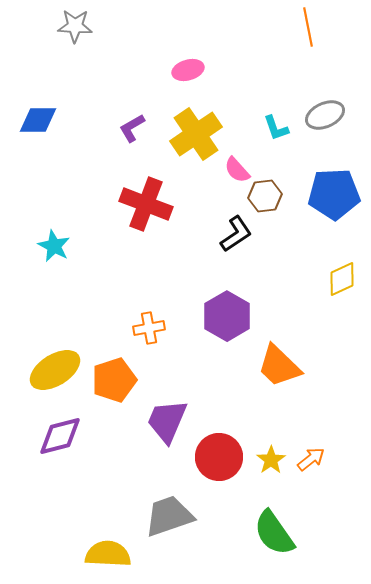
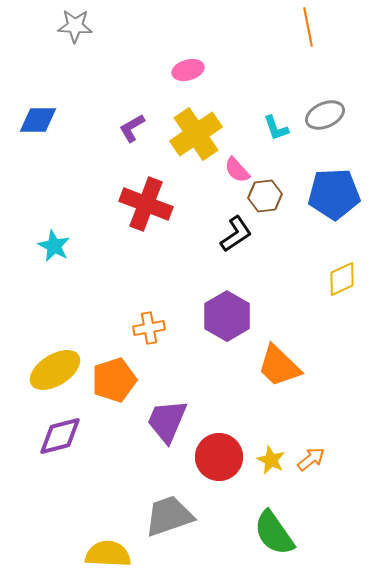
yellow star: rotated 12 degrees counterclockwise
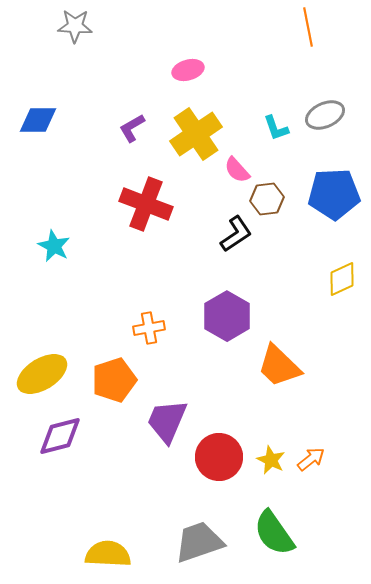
brown hexagon: moved 2 px right, 3 px down
yellow ellipse: moved 13 px left, 4 px down
gray trapezoid: moved 30 px right, 26 px down
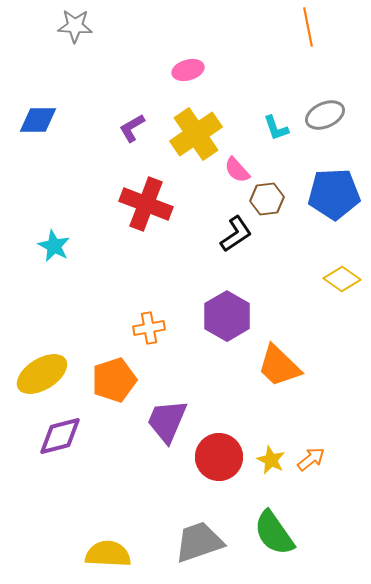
yellow diamond: rotated 60 degrees clockwise
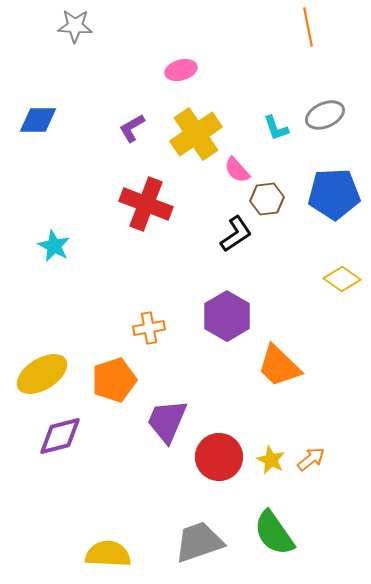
pink ellipse: moved 7 px left
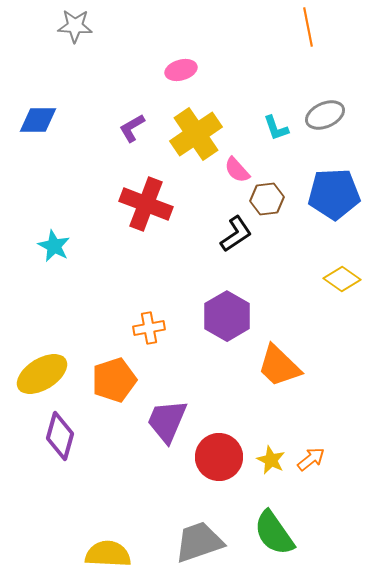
purple diamond: rotated 60 degrees counterclockwise
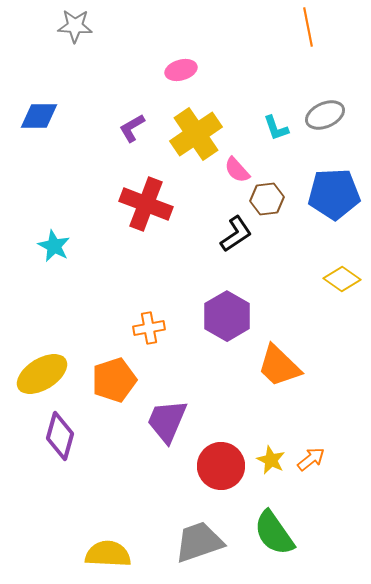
blue diamond: moved 1 px right, 4 px up
red circle: moved 2 px right, 9 px down
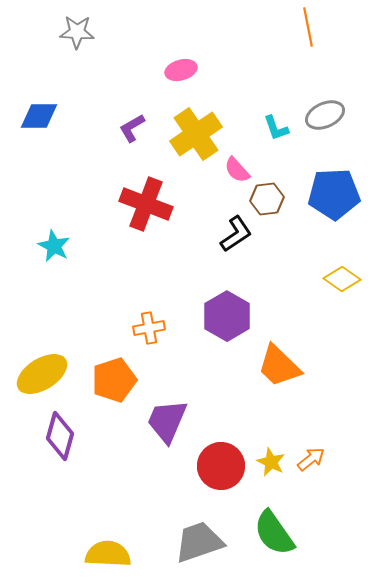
gray star: moved 2 px right, 6 px down
yellow star: moved 2 px down
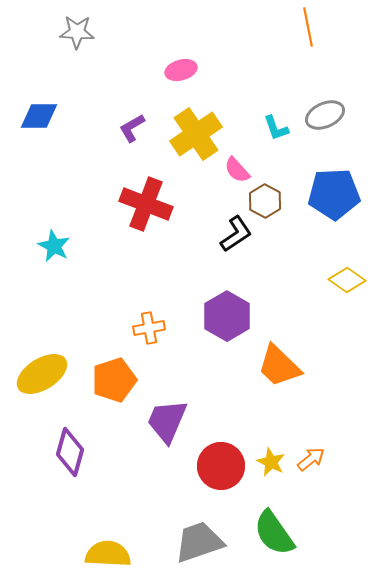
brown hexagon: moved 2 px left, 2 px down; rotated 24 degrees counterclockwise
yellow diamond: moved 5 px right, 1 px down
purple diamond: moved 10 px right, 16 px down
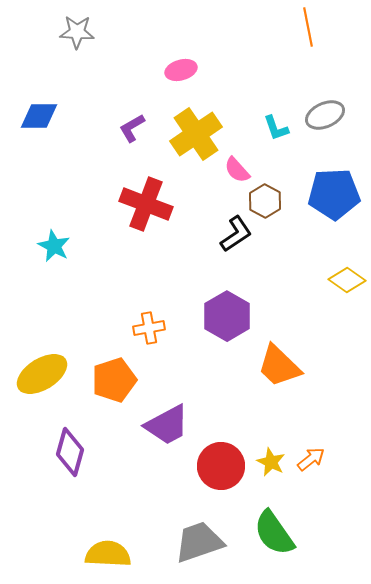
purple trapezoid: moved 4 px down; rotated 141 degrees counterclockwise
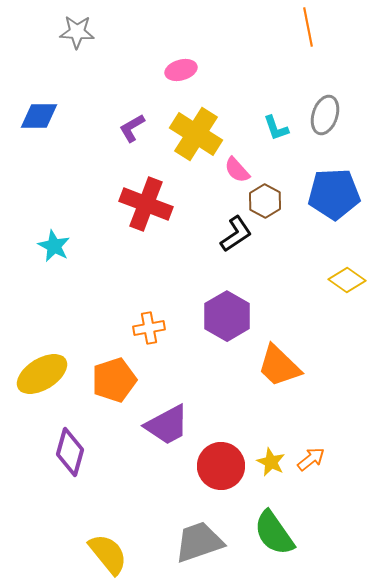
gray ellipse: rotated 48 degrees counterclockwise
yellow cross: rotated 24 degrees counterclockwise
yellow semicircle: rotated 48 degrees clockwise
